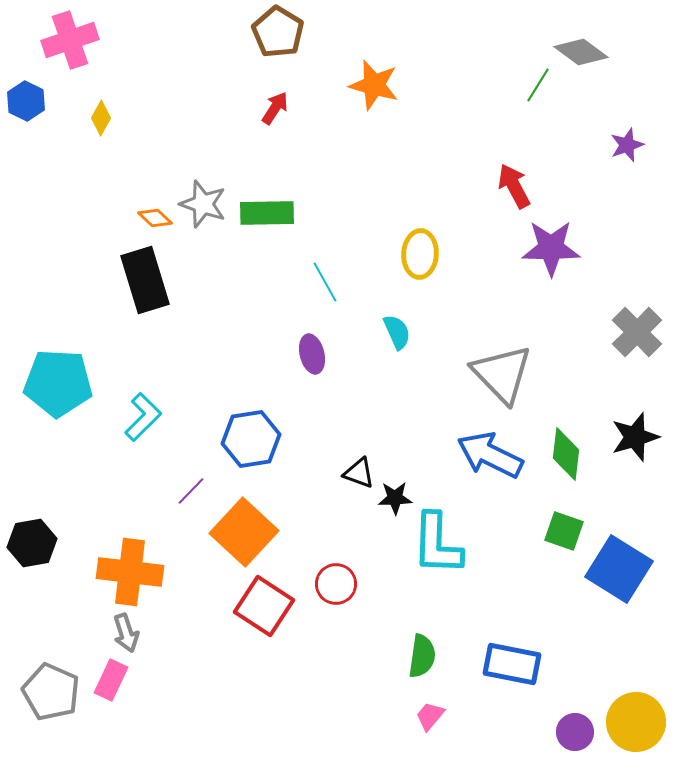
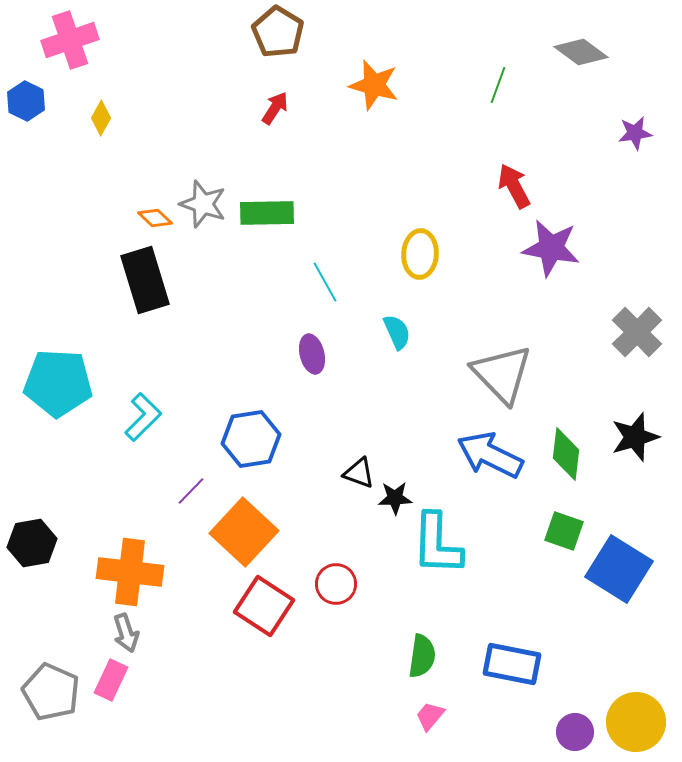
green line at (538, 85): moved 40 px left; rotated 12 degrees counterclockwise
purple star at (627, 145): moved 8 px right, 12 px up; rotated 12 degrees clockwise
purple star at (551, 248): rotated 10 degrees clockwise
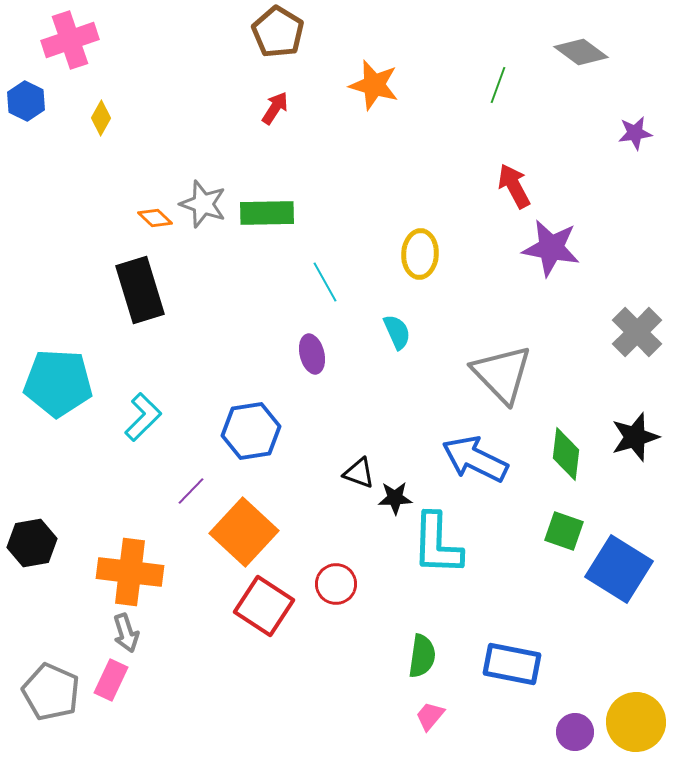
black rectangle at (145, 280): moved 5 px left, 10 px down
blue hexagon at (251, 439): moved 8 px up
blue arrow at (490, 455): moved 15 px left, 4 px down
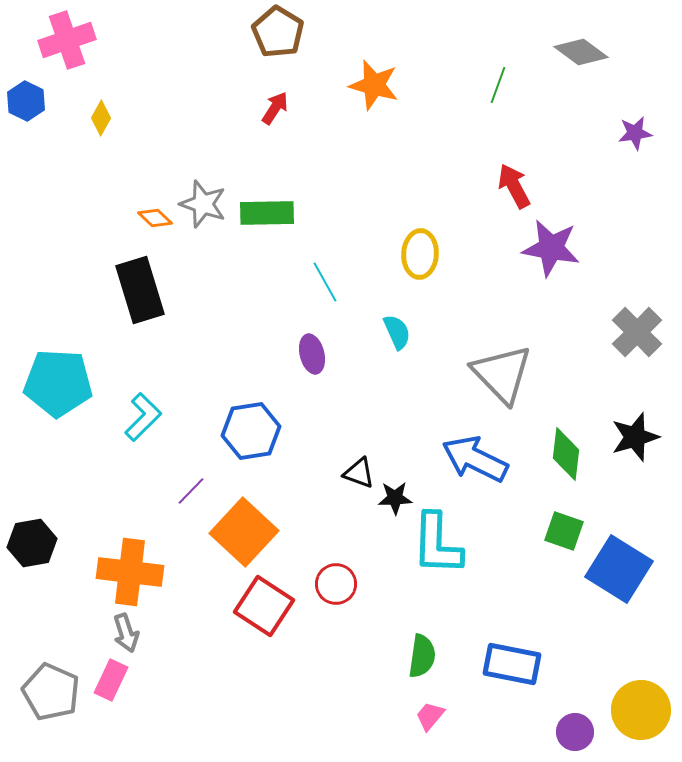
pink cross at (70, 40): moved 3 px left
yellow circle at (636, 722): moved 5 px right, 12 px up
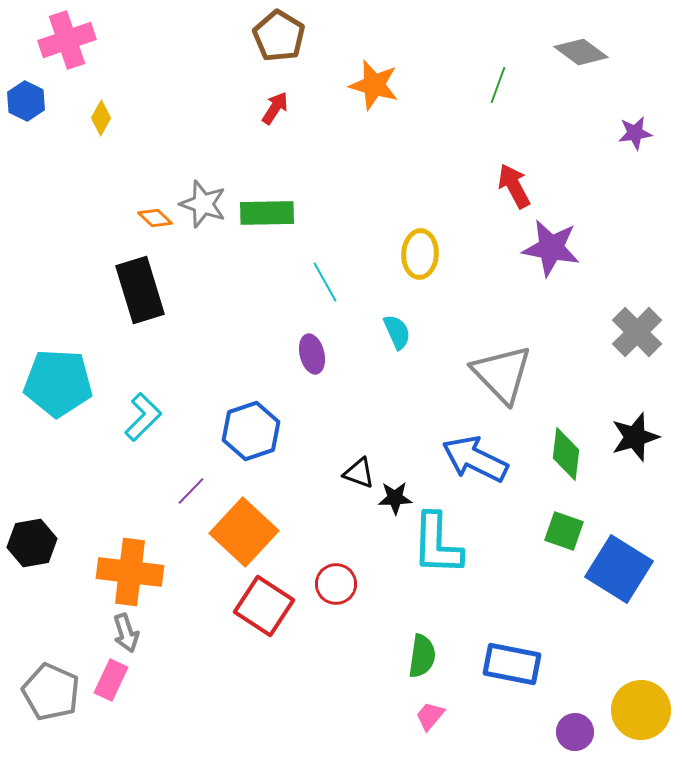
brown pentagon at (278, 32): moved 1 px right, 4 px down
blue hexagon at (251, 431): rotated 10 degrees counterclockwise
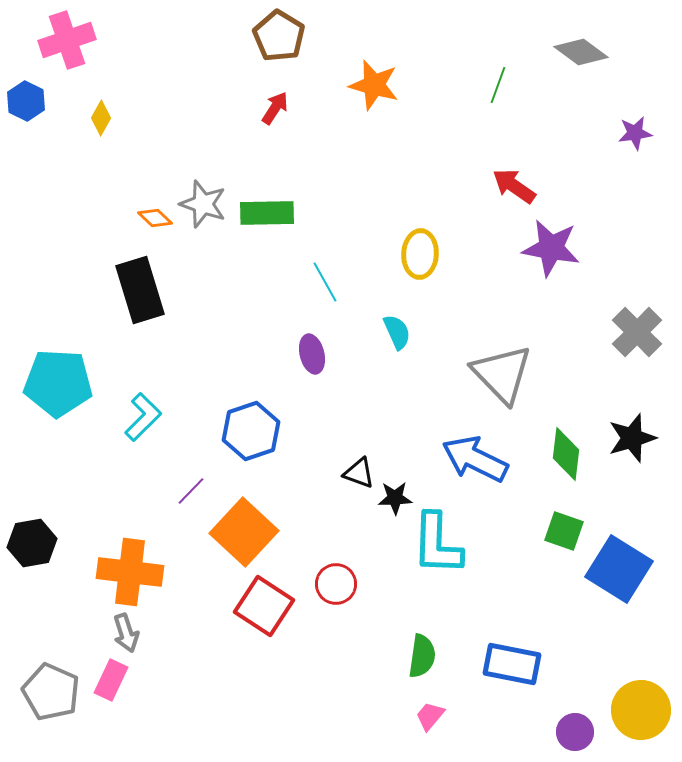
red arrow at (514, 186): rotated 27 degrees counterclockwise
black star at (635, 437): moved 3 px left, 1 px down
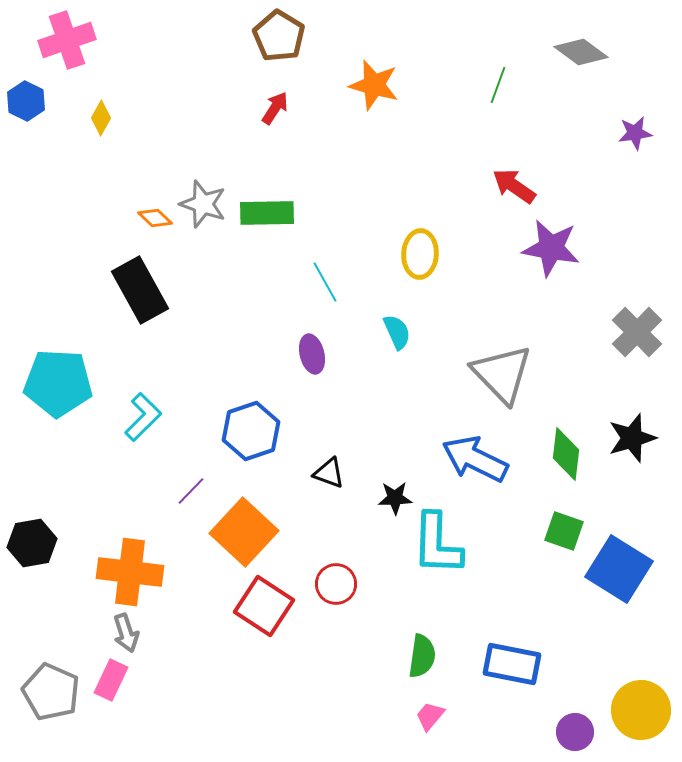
black rectangle at (140, 290): rotated 12 degrees counterclockwise
black triangle at (359, 473): moved 30 px left
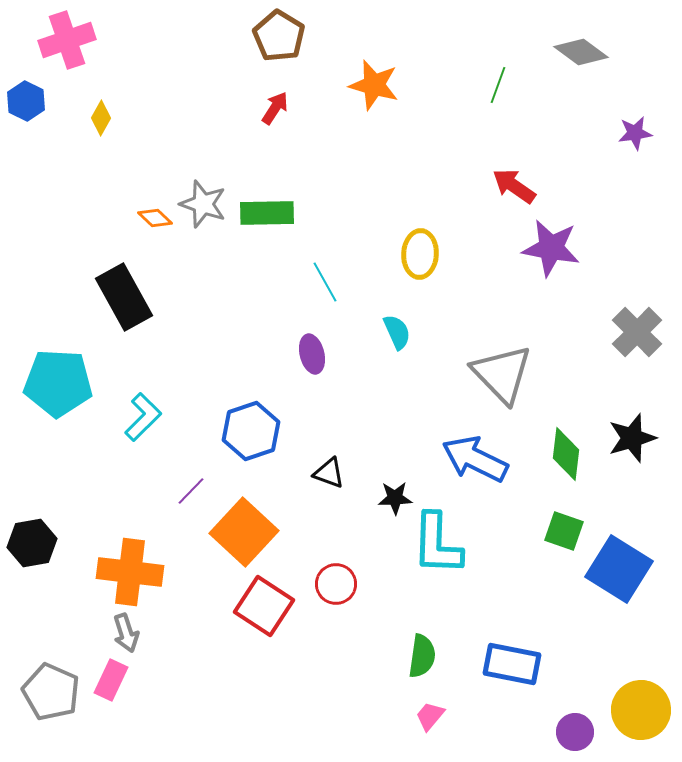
black rectangle at (140, 290): moved 16 px left, 7 px down
